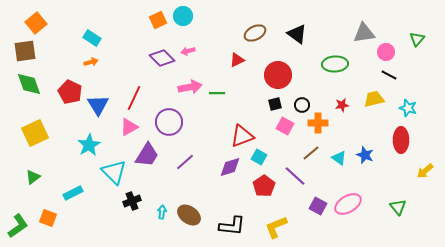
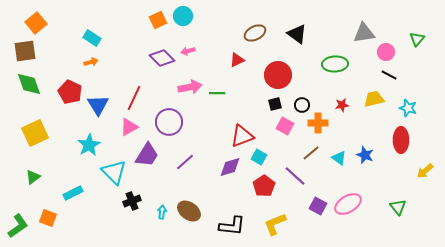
brown ellipse at (189, 215): moved 4 px up
yellow L-shape at (276, 227): moved 1 px left, 3 px up
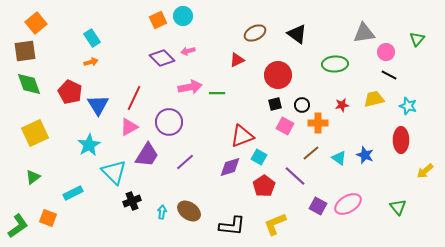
cyan rectangle at (92, 38): rotated 24 degrees clockwise
cyan star at (408, 108): moved 2 px up
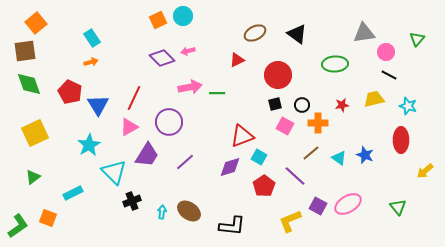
yellow L-shape at (275, 224): moved 15 px right, 3 px up
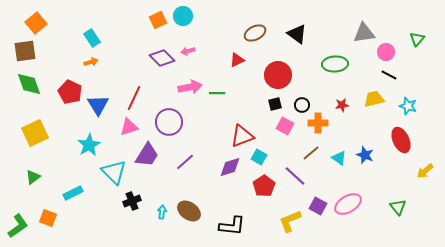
pink triangle at (129, 127): rotated 12 degrees clockwise
red ellipse at (401, 140): rotated 25 degrees counterclockwise
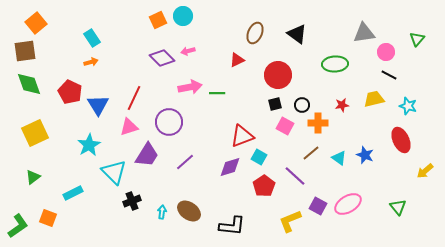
brown ellipse at (255, 33): rotated 40 degrees counterclockwise
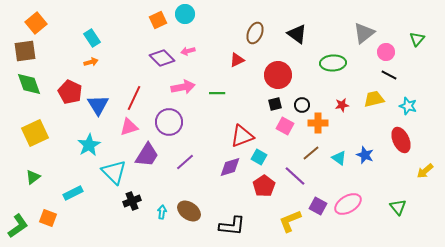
cyan circle at (183, 16): moved 2 px right, 2 px up
gray triangle at (364, 33): rotated 30 degrees counterclockwise
green ellipse at (335, 64): moved 2 px left, 1 px up
pink arrow at (190, 87): moved 7 px left
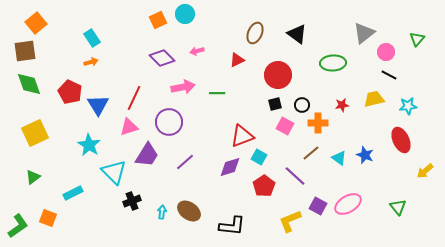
pink arrow at (188, 51): moved 9 px right
cyan star at (408, 106): rotated 24 degrees counterclockwise
cyan star at (89, 145): rotated 10 degrees counterclockwise
